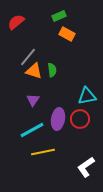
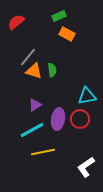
purple triangle: moved 2 px right, 5 px down; rotated 24 degrees clockwise
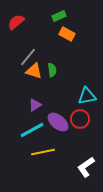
purple ellipse: moved 3 px down; rotated 60 degrees counterclockwise
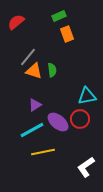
orange rectangle: rotated 42 degrees clockwise
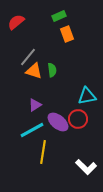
red circle: moved 2 px left
yellow line: rotated 70 degrees counterclockwise
white L-shape: rotated 100 degrees counterclockwise
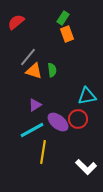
green rectangle: moved 4 px right, 2 px down; rotated 32 degrees counterclockwise
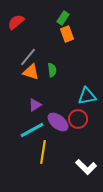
orange triangle: moved 3 px left, 1 px down
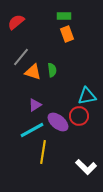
green rectangle: moved 1 px right, 2 px up; rotated 56 degrees clockwise
gray line: moved 7 px left
orange triangle: moved 2 px right
red circle: moved 1 px right, 3 px up
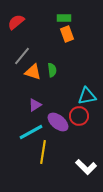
green rectangle: moved 2 px down
gray line: moved 1 px right, 1 px up
cyan line: moved 1 px left, 2 px down
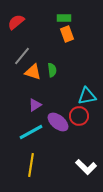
yellow line: moved 12 px left, 13 px down
